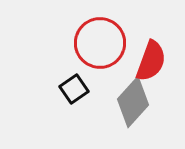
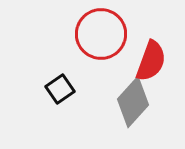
red circle: moved 1 px right, 9 px up
black square: moved 14 px left
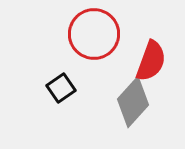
red circle: moved 7 px left
black square: moved 1 px right, 1 px up
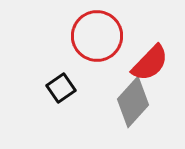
red circle: moved 3 px right, 2 px down
red semicircle: moved 1 px left, 2 px down; rotated 24 degrees clockwise
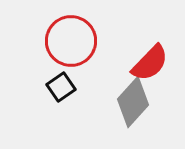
red circle: moved 26 px left, 5 px down
black square: moved 1 px up
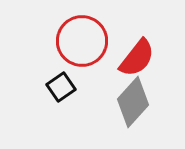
red circle: moved 11 px right
red semicircle: moved 13 px left, 5 px up; rotated 6 degrees counterclockwise
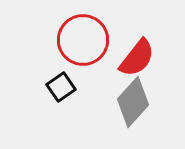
red circle: moved 1 px right, 1 px up
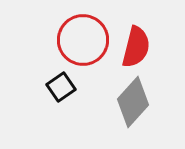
red semicircle: moved 1 px left, 11 px up; rotated 24 degrees counterclockwise
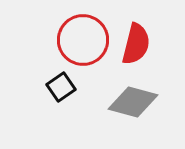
red semicircle: moved 3 px up
gray diamond: rotated 63 degrees clockwise
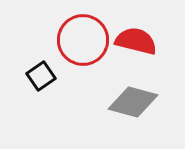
red semicircle: moved 3 px up; rotated 90 degrees counterclockwise
black square: moved 20 px left, 11 px up
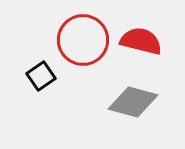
red semicircle: moved 5 px right
